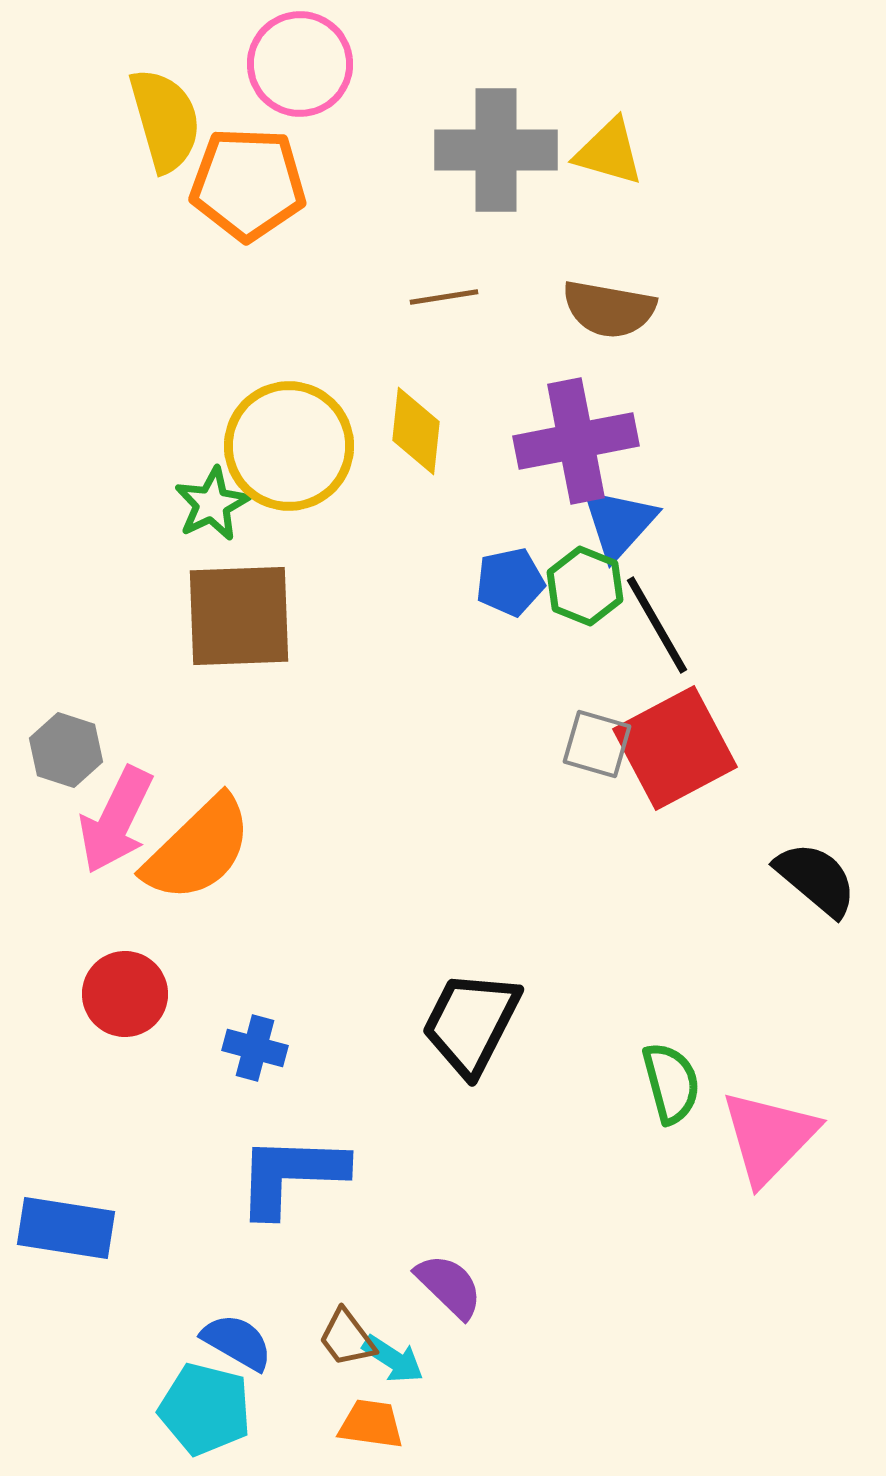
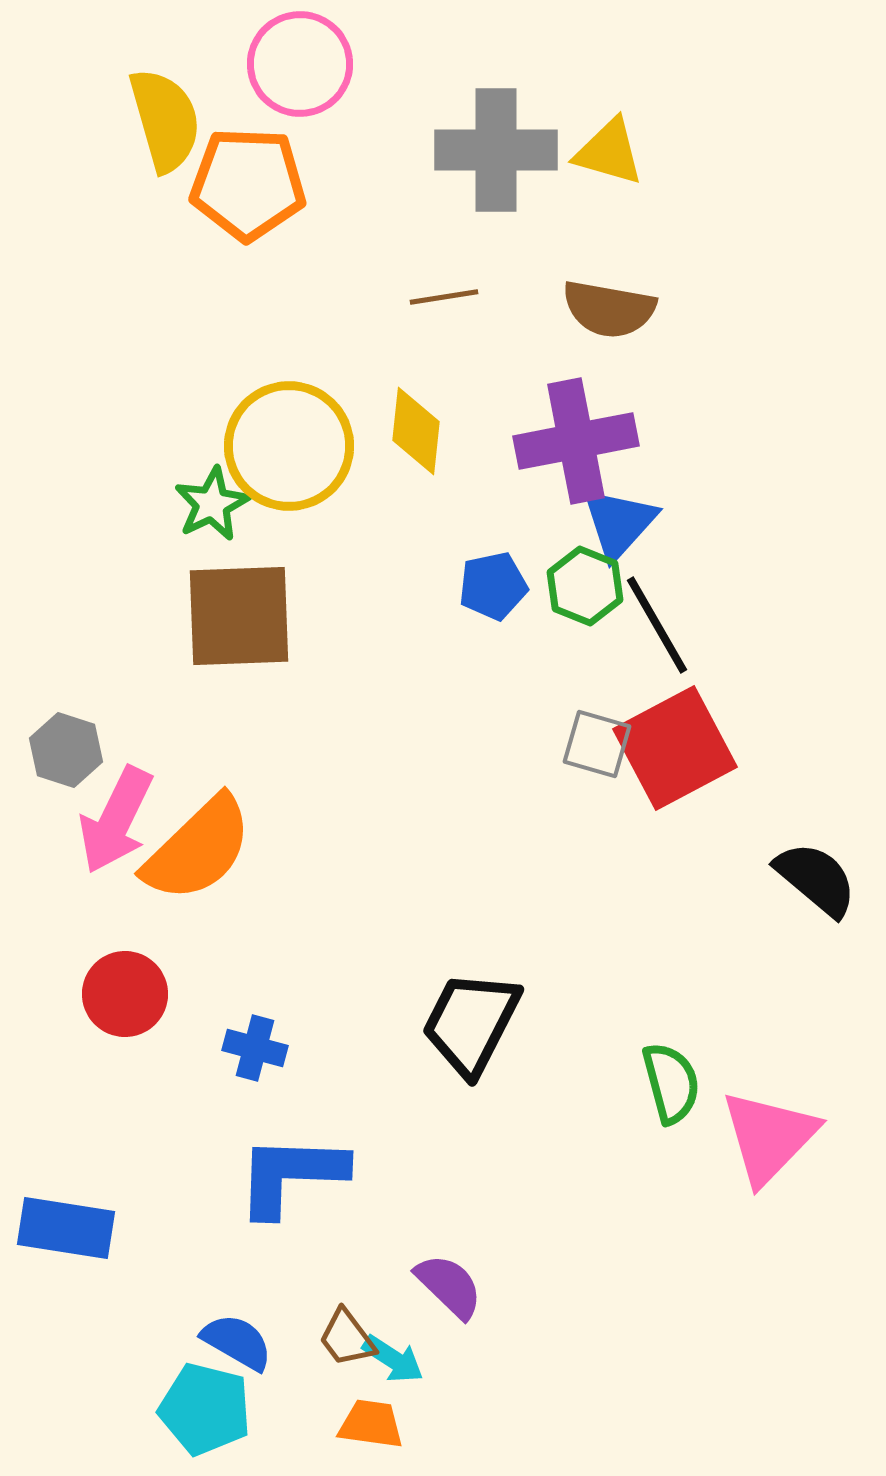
blue pentagon: moved 17 px left, 4 px down
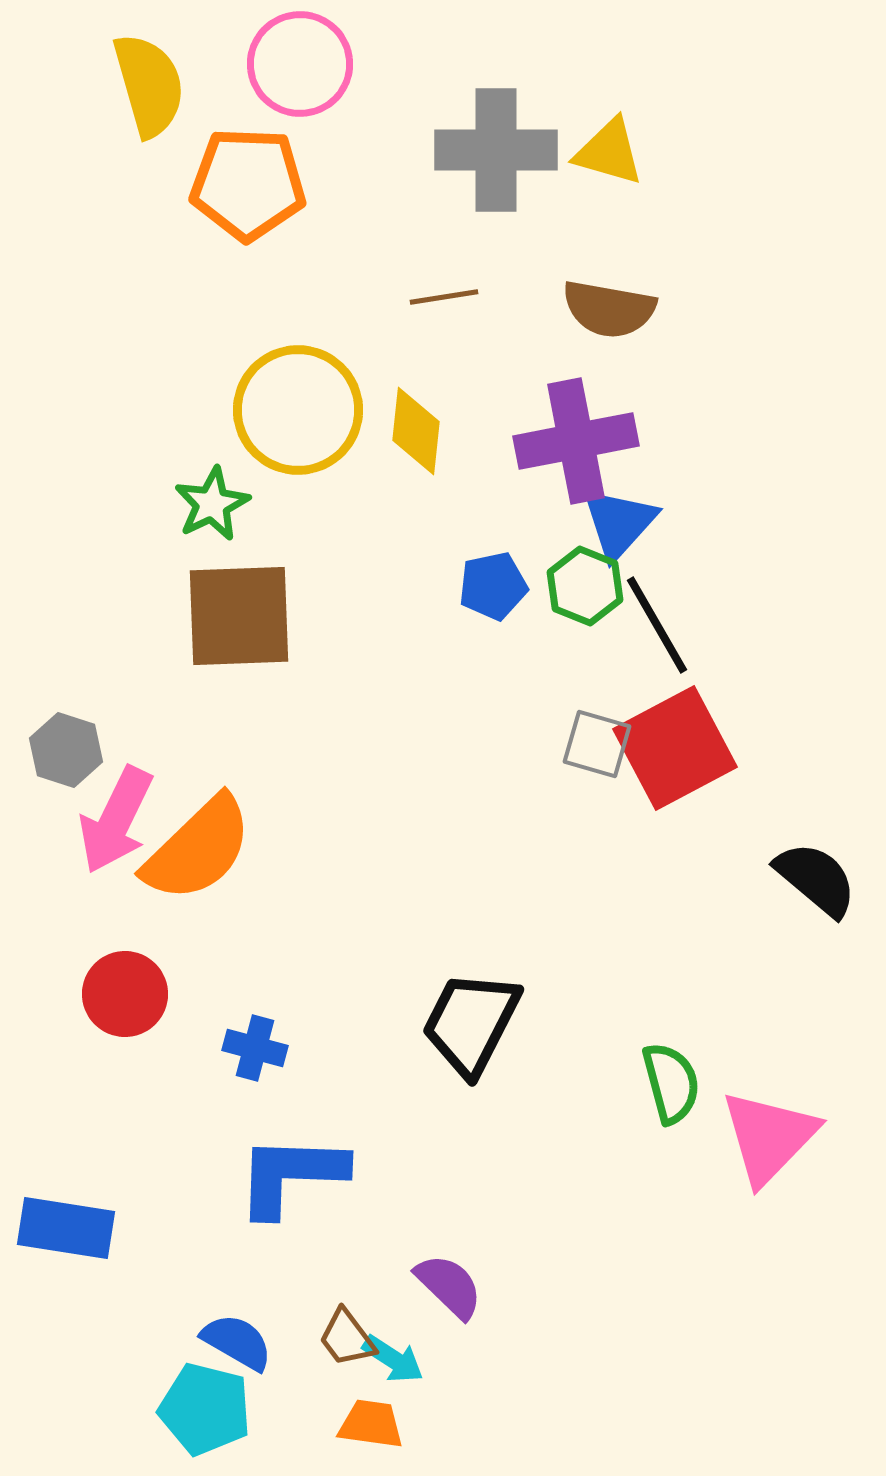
yellow semicircle: moved 16 px left, 35 px up
yellow circle: moved 9 px right, 36 px up
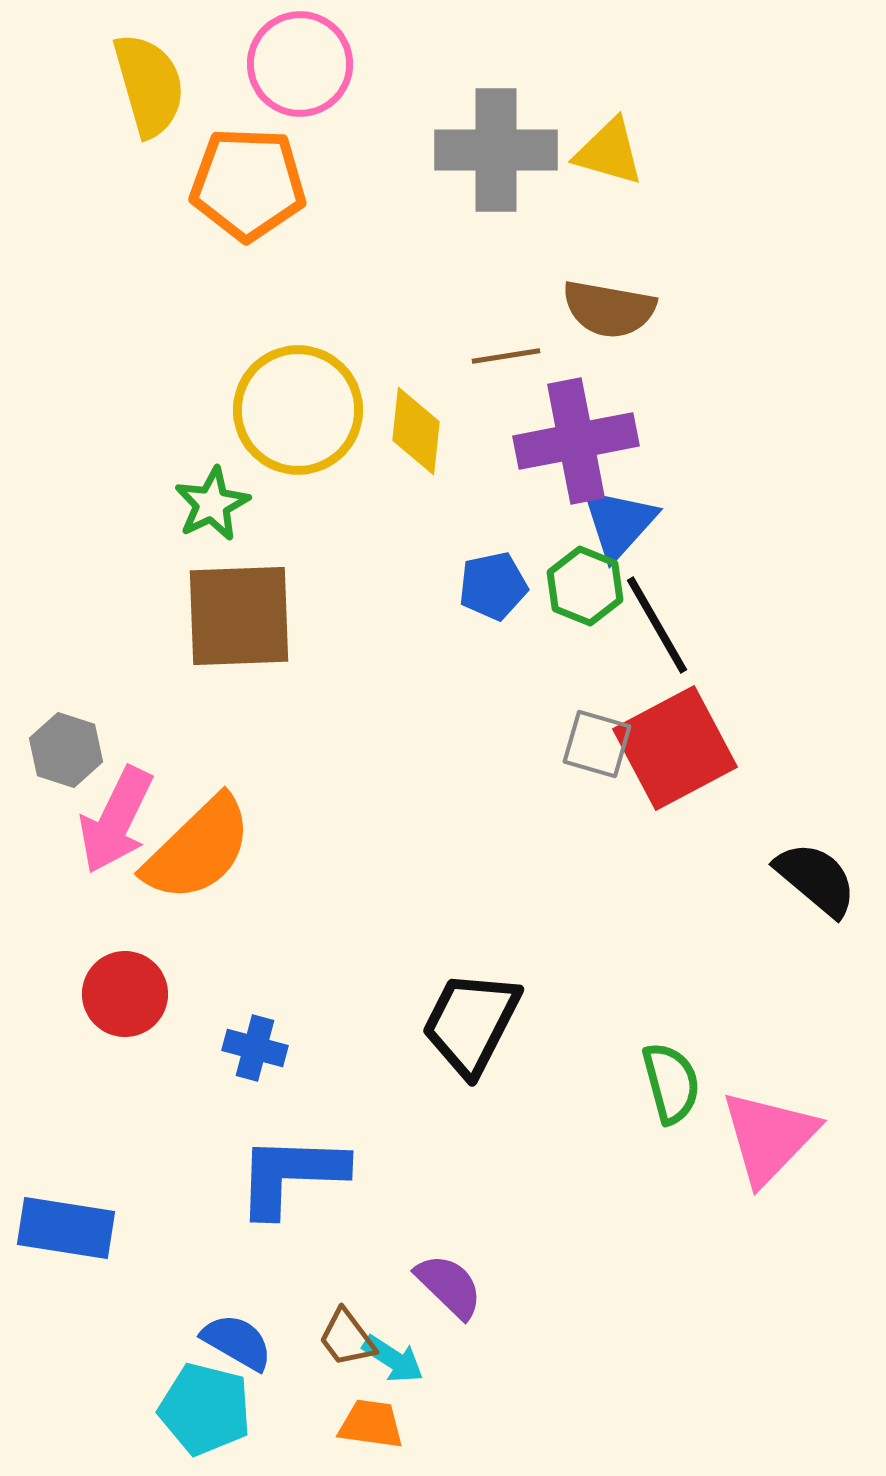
brown line: moved 62 px right, 59 px down
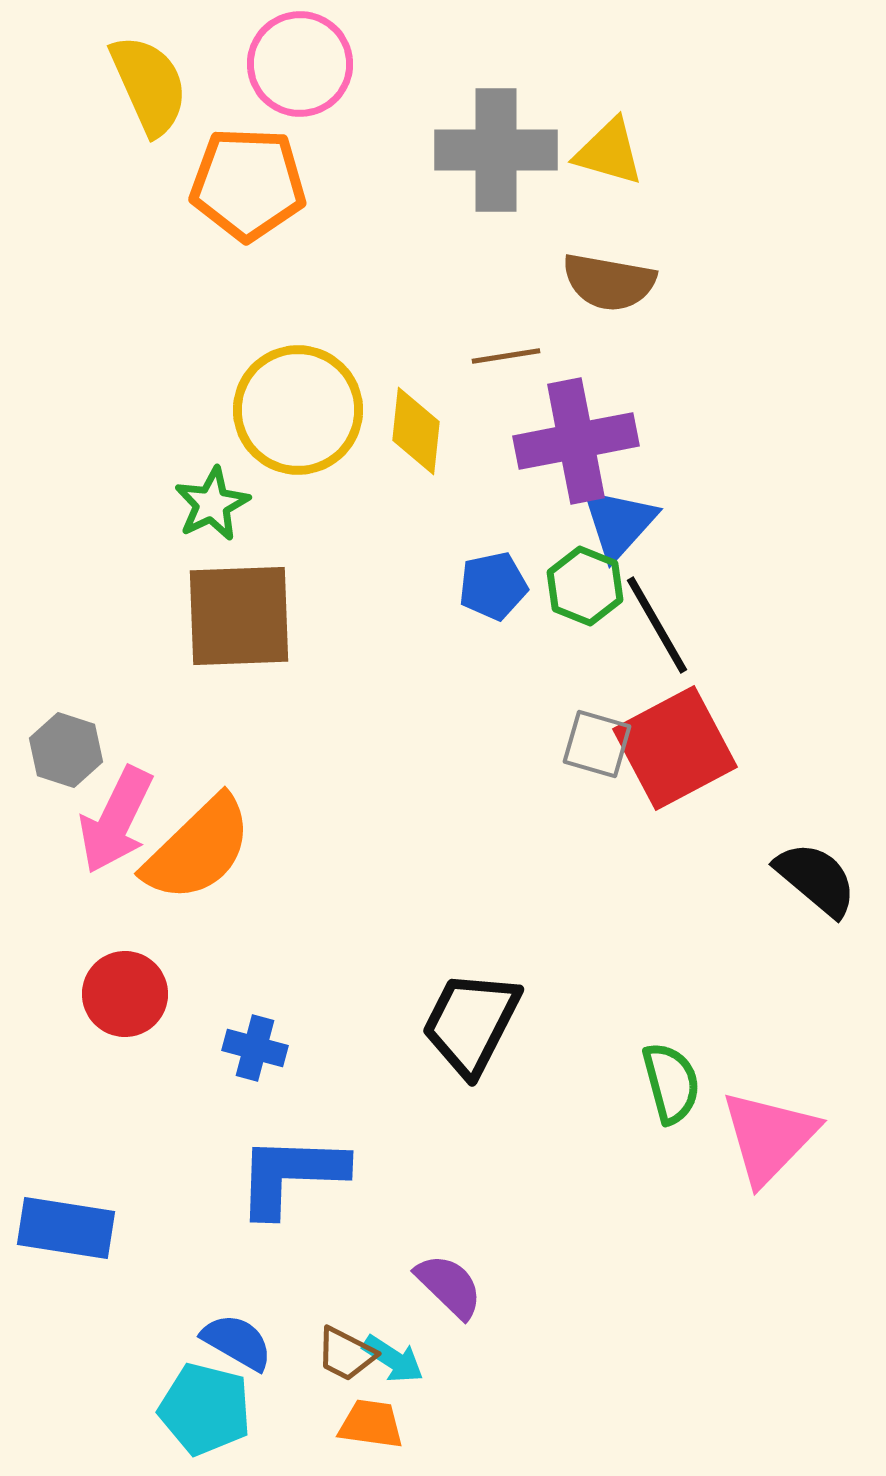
yellow semicircle: rotated 8 degrees counterclockwise
brown semicircle: moved 27 px up
brown trapezoid: moved 1 px left, 16 px down; rotated 26 degrees counterclockwise
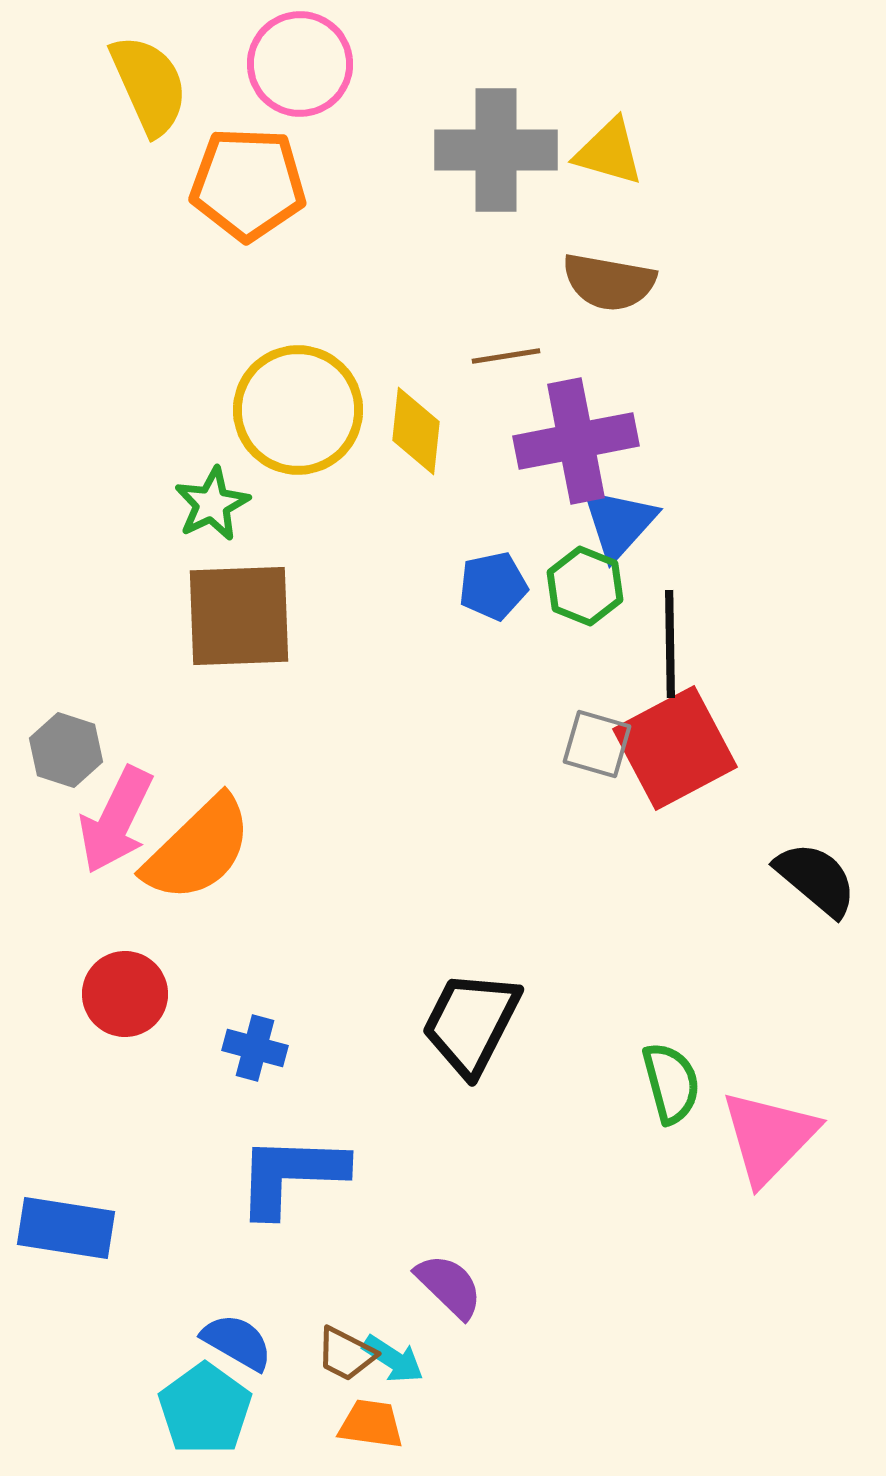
black line: moved 13 px right, 19 px down; rotated 29 degrees clockwise
cyan pentagon: rotated 22 degrees clockwise
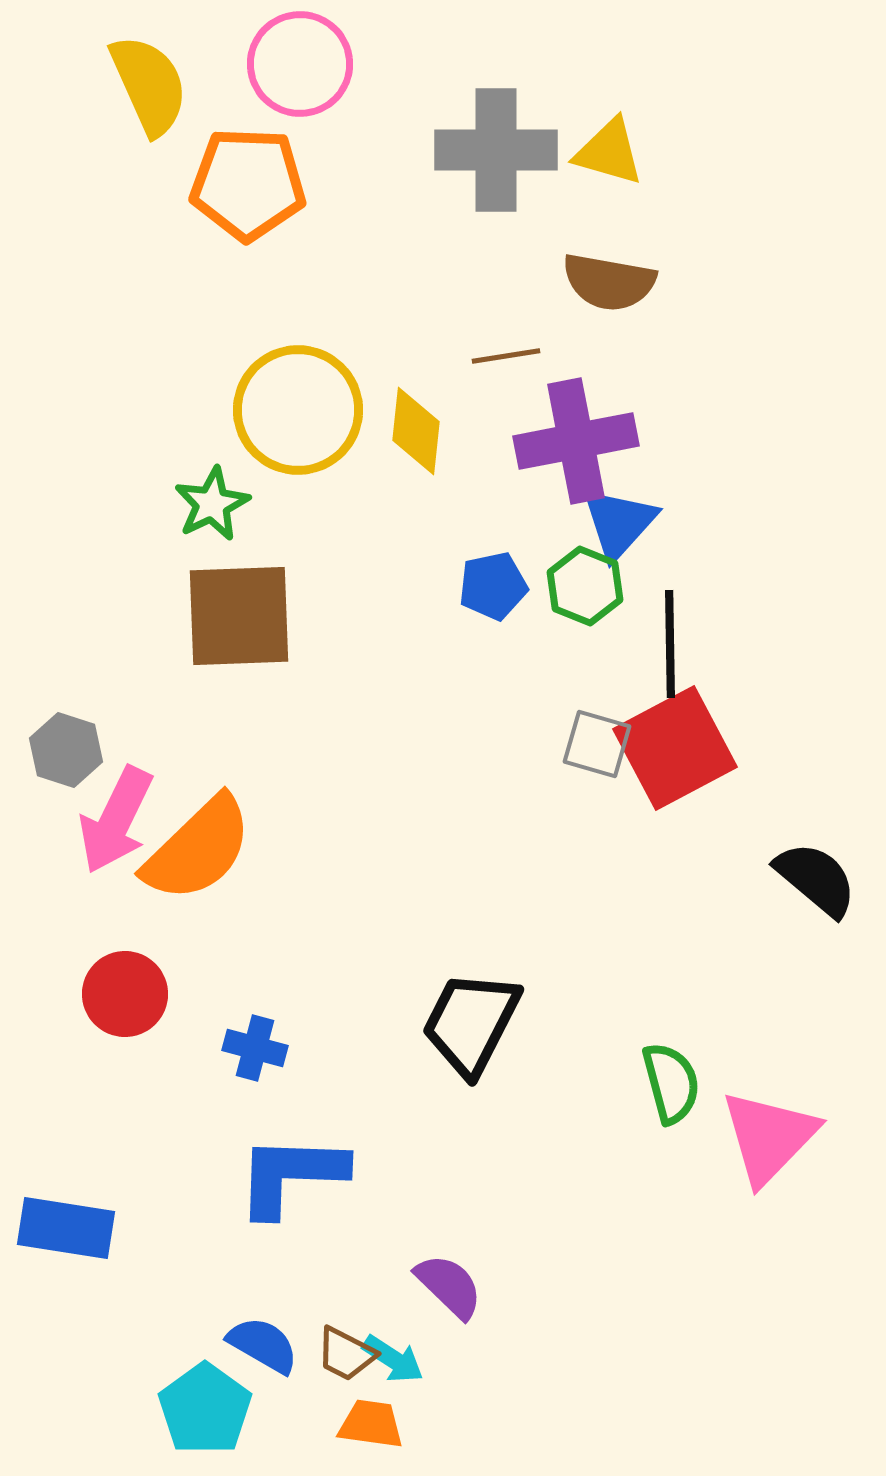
blue semicircle: moved 26 px right, 3 px down
